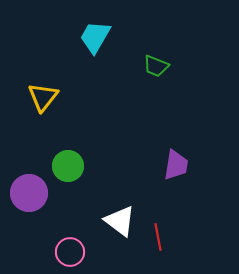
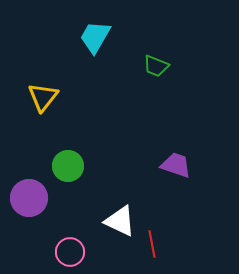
purple trapezoid: rotated 80 degrees counterclockwise
purple circle: moved 5 px down
white triangle: rotated 12 degrees counterclockwise
red line: moved 6 px left, 7 px down
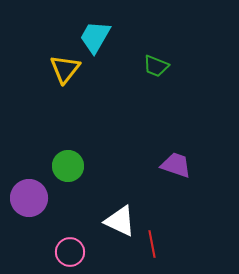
yellow triangle: moved 22 px right, 28 px up
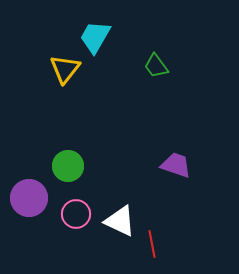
green trapezoid: rotated 32 degrees clockwise
pink circle: moved 6 px right, 38 px up
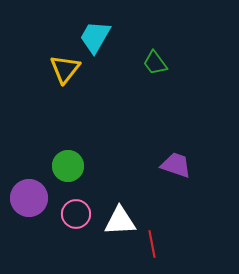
green trapezoid: moved 1 px left, 3 px up
white triangle: rotated 28 degrees counterclockwise
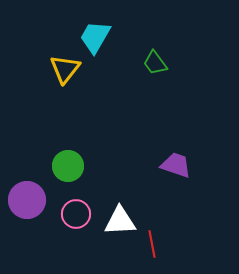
purple circle: moved 2 px left, 2 px down
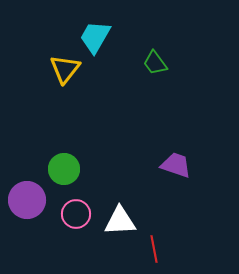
green circle: moved 4 px left, 3 px down
red line: moved 2 px right, 5 px down
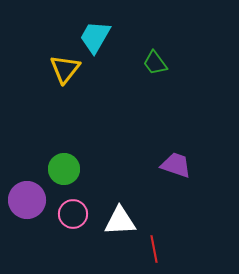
pink circle: moved 3 px left
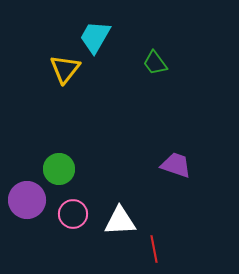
green circle: moved 5 px left
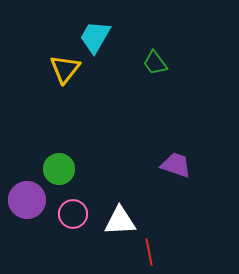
red line: moved 5 px left, 3 px down
